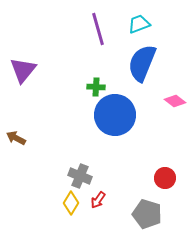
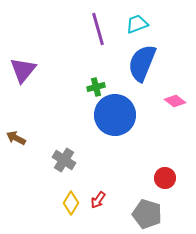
cyan trapezoid: moved 2 px left
green cross: rotated 18 degrees counterclockwise
gray cross: moved 16 px left, 16 px up; rotated 10 degrees clockwise
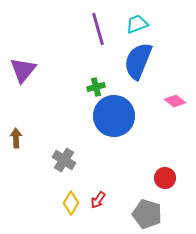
blue semicircle: moved 4 px left, 2 px up
blue circle: moved 1 px left, 1 px down
brown arrow: rotated 60 degrees clockwise
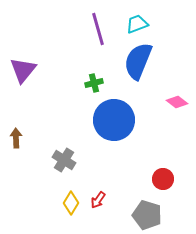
green cross: moved 2 px left, 4 px up
pink diamond: moved 2 px right, 1 px down
blue circle: moved 4 px down
red circle: moved 2 px left, 1 px down
gray pentagon: moved 1 px down
